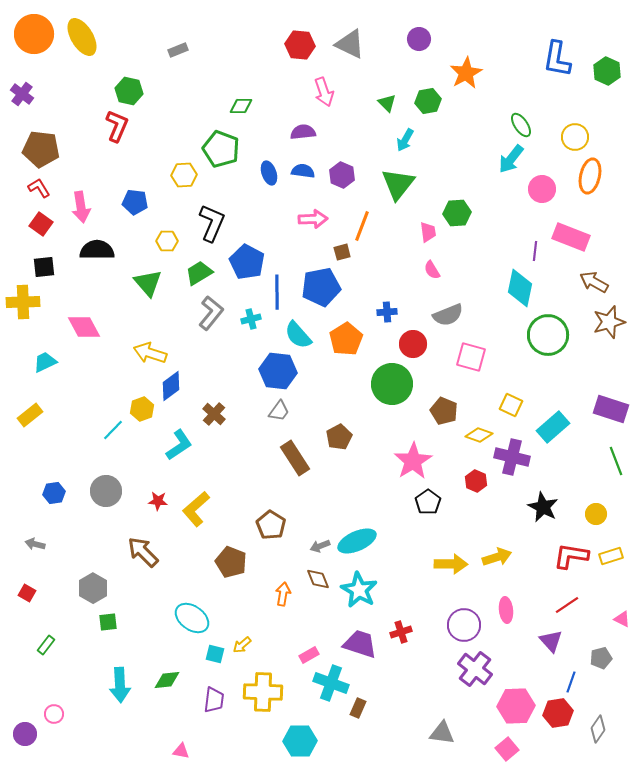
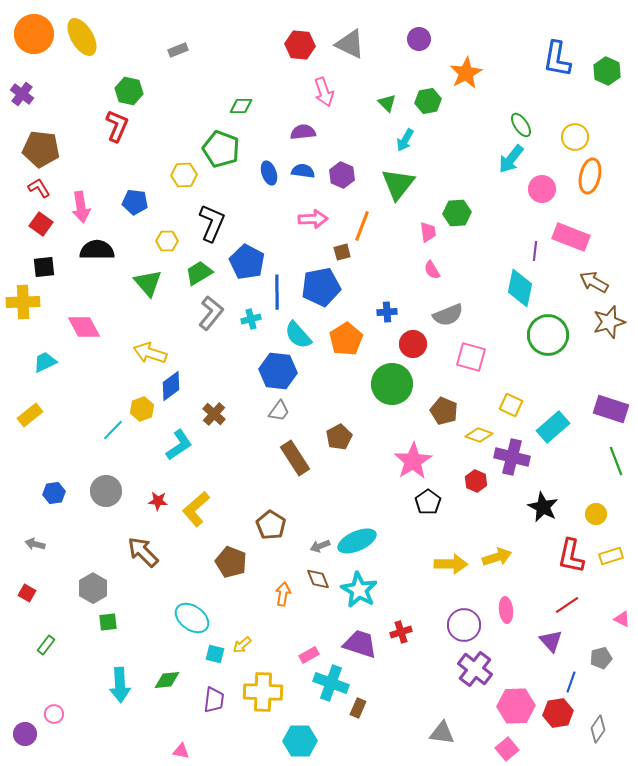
red L-shape at (571, 556): rotated 87 degrees counterclockwise
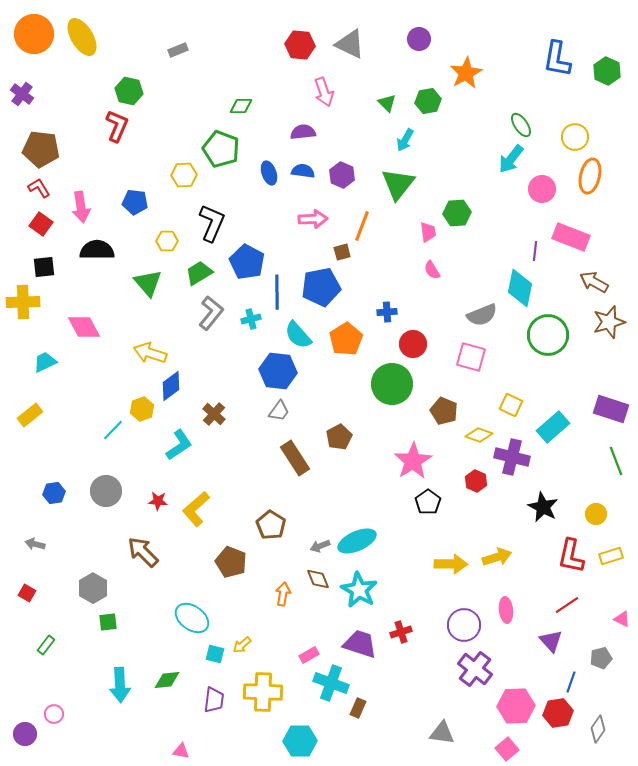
gray semicircle at (448, 315): moved 34 px right
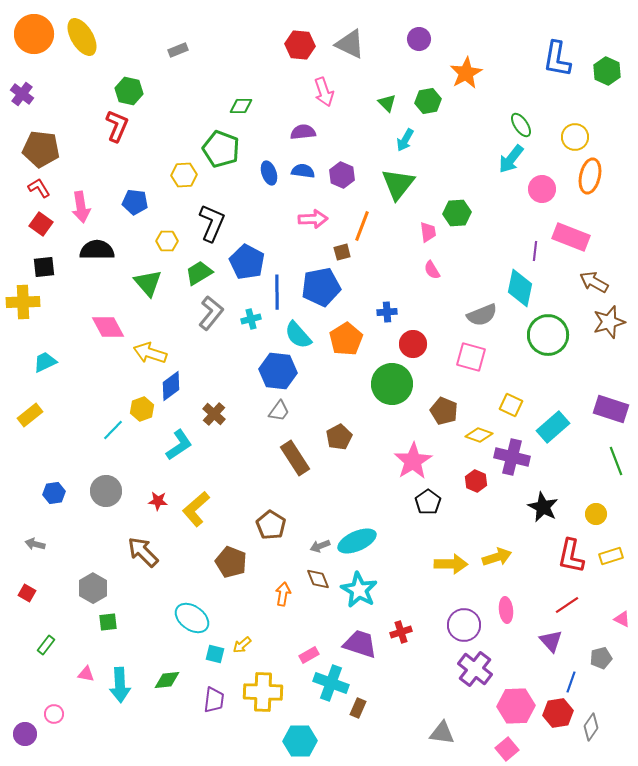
pink diamond at (84, 327): moved 24 px right
gray diamond at (598, 729): moved 7 px left, 2 px up
pink triangle at (181, 751): moved 95 px left, 77 px up
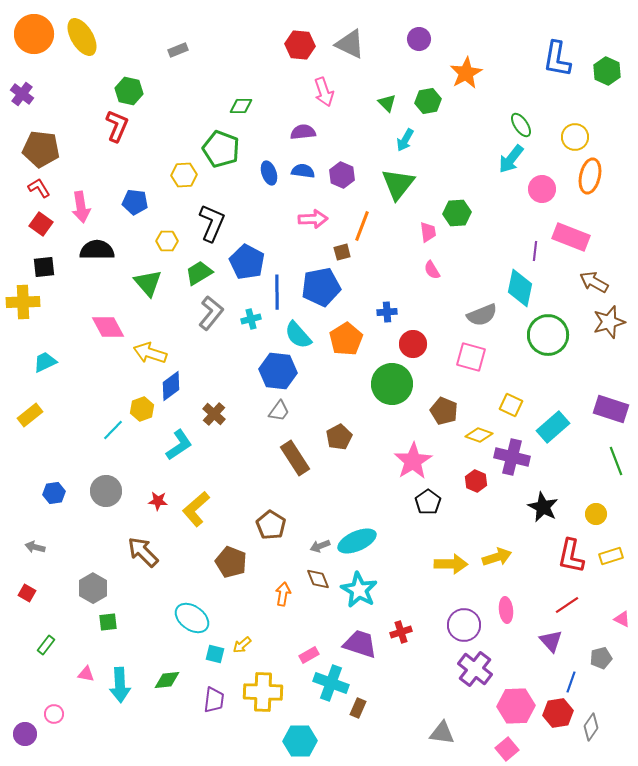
gray arrow at (35, 544): moved 3 px down
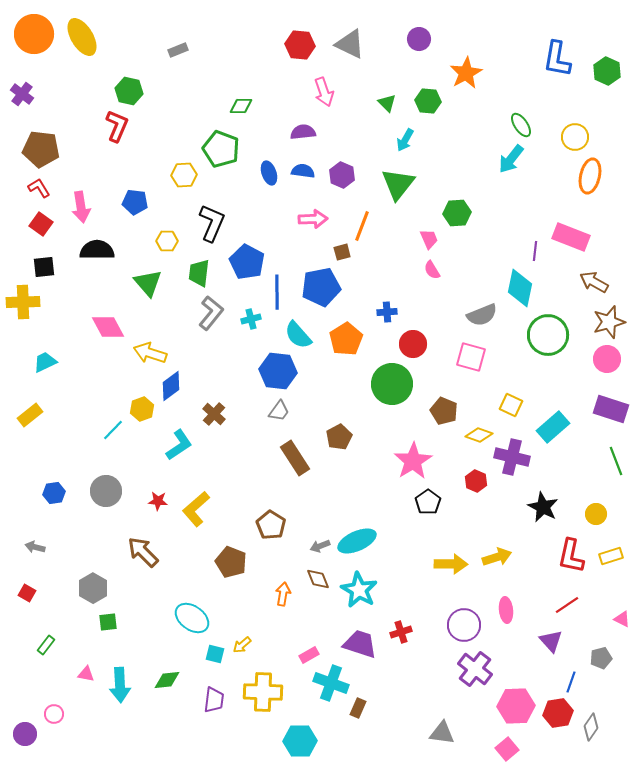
green hexagon at (428, 101): rotated 15 degrees clockwise
pink circle at (542, 189): moved 65 px right, 170 px down
pink trapezoid at (428, 232): moved 1 px right, 7 px down; rotated 15 degrees counterclockwise
green trapezoid at (199, 273): rotated 52 degrees counterclockwise
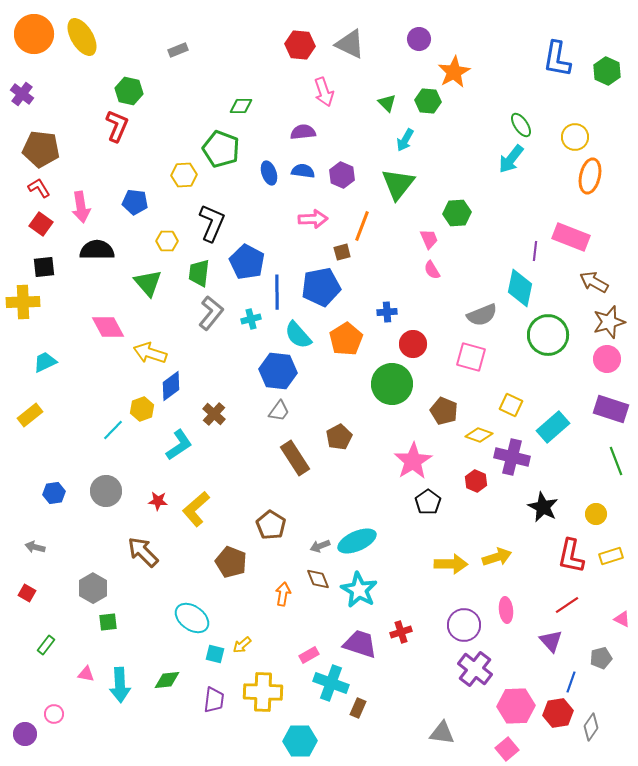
orange star at (466, 73): moved 12 px left, 1 px up
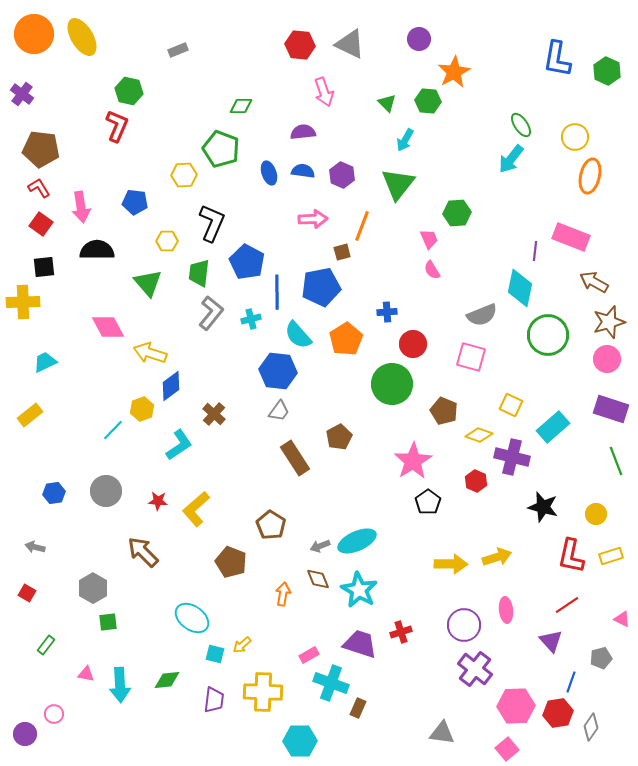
black star at (543, 507): rotated 12 degrees counterclockwise
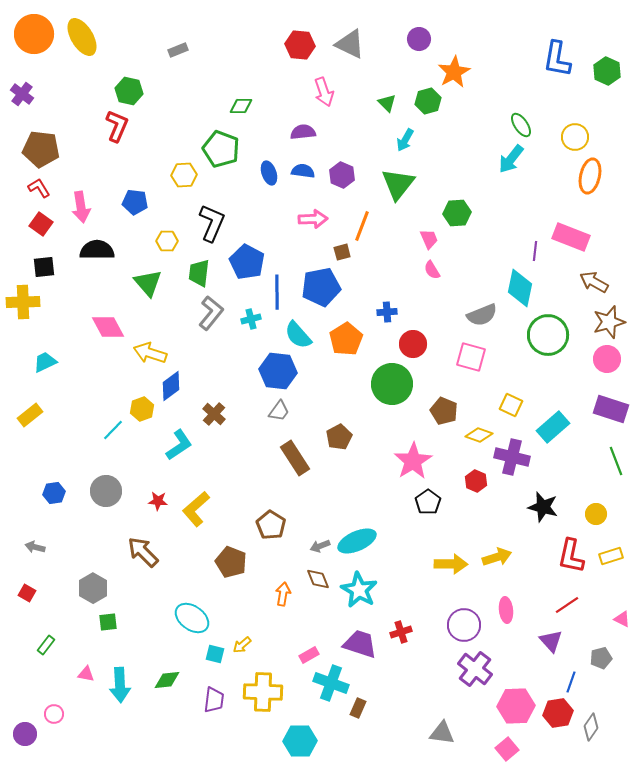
green hexagon at (428, 101): rotated 20 degrees counterclockwise
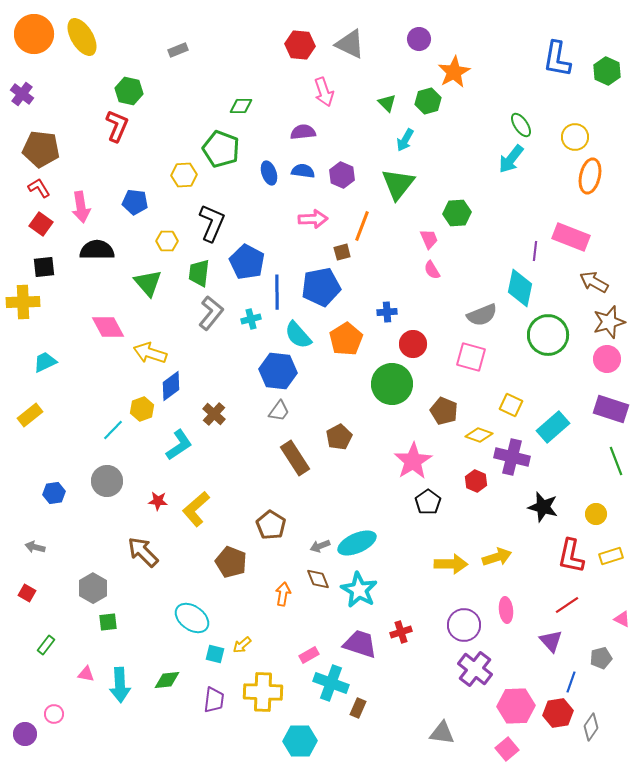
gray circle at (106, 491): moved 1 px right, 10 px up
cyan ellipse at (357, 541): moved 2 px down
